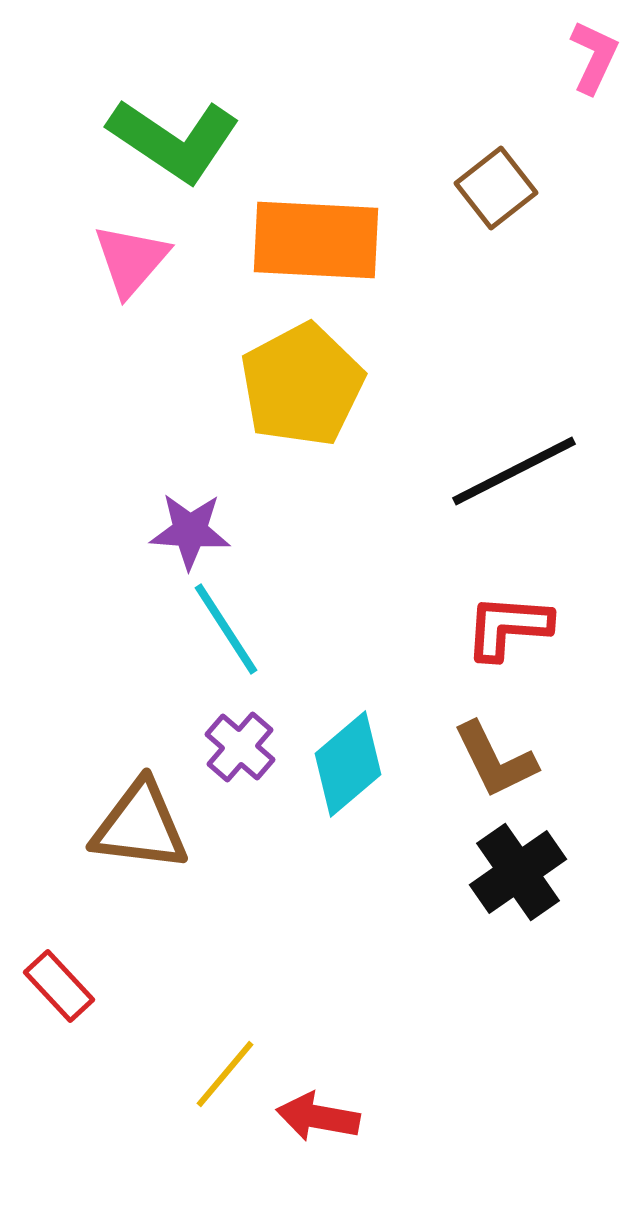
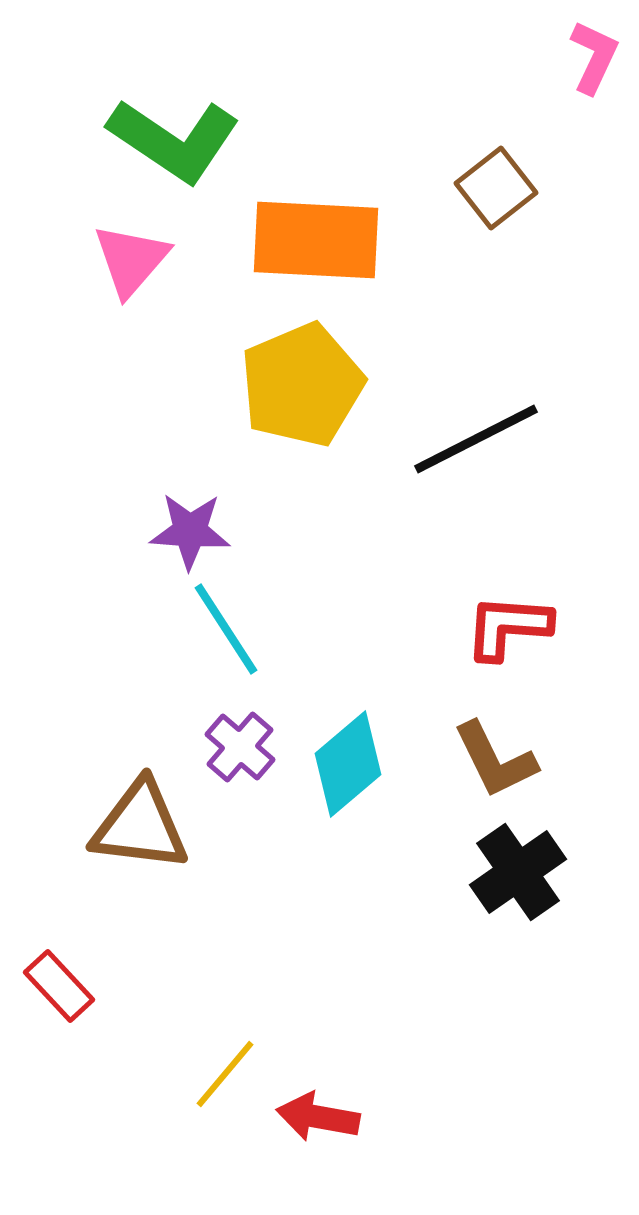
yellow pentagon: rotated 5 degrees clockwise
black line: moved 38 px left, 32 px up
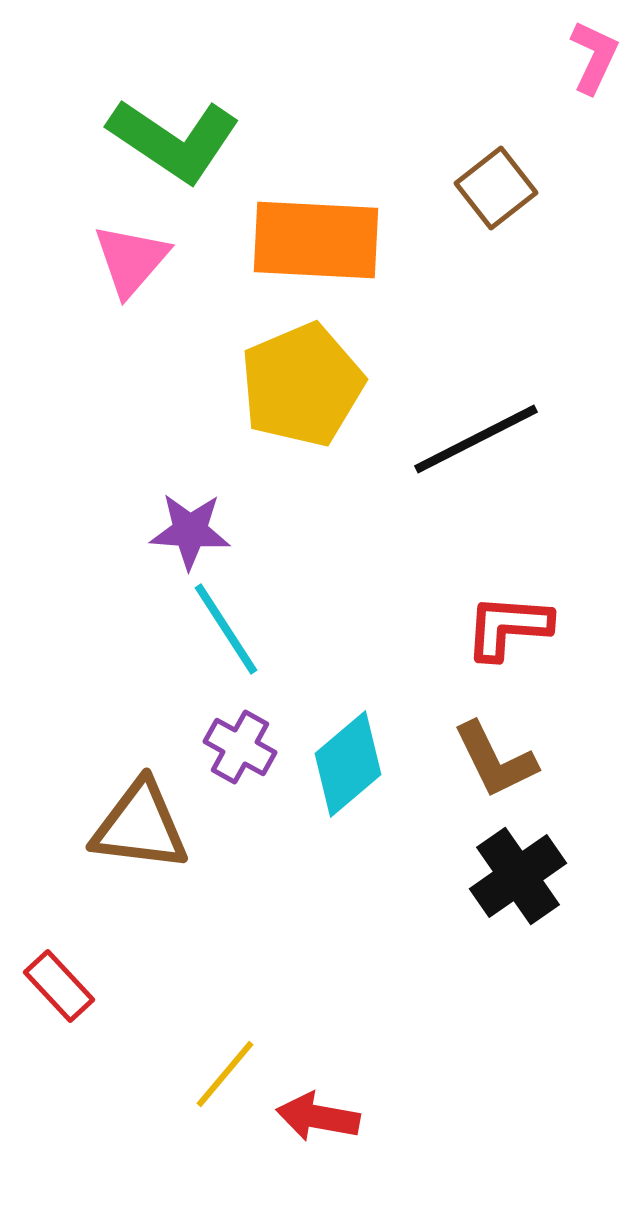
purple cross: rotated 12 degrees counterclockwise
black cross: moved 4 px down
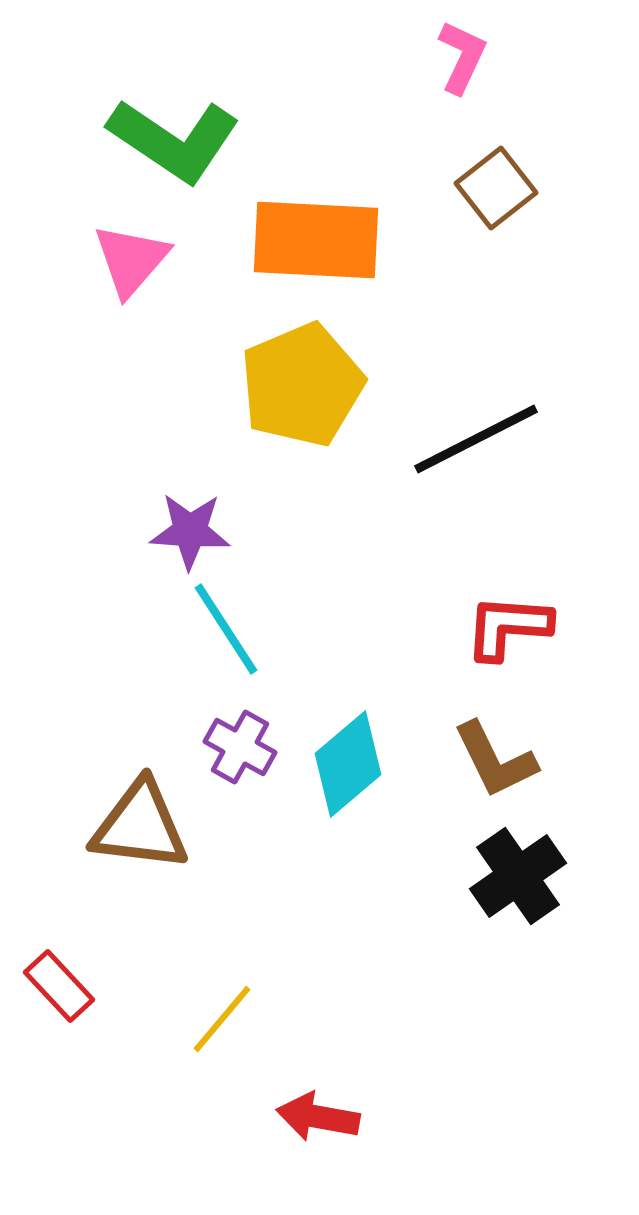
pink L-shape: moved 132 px left
yellow line: moved 3 px left, 55 px up
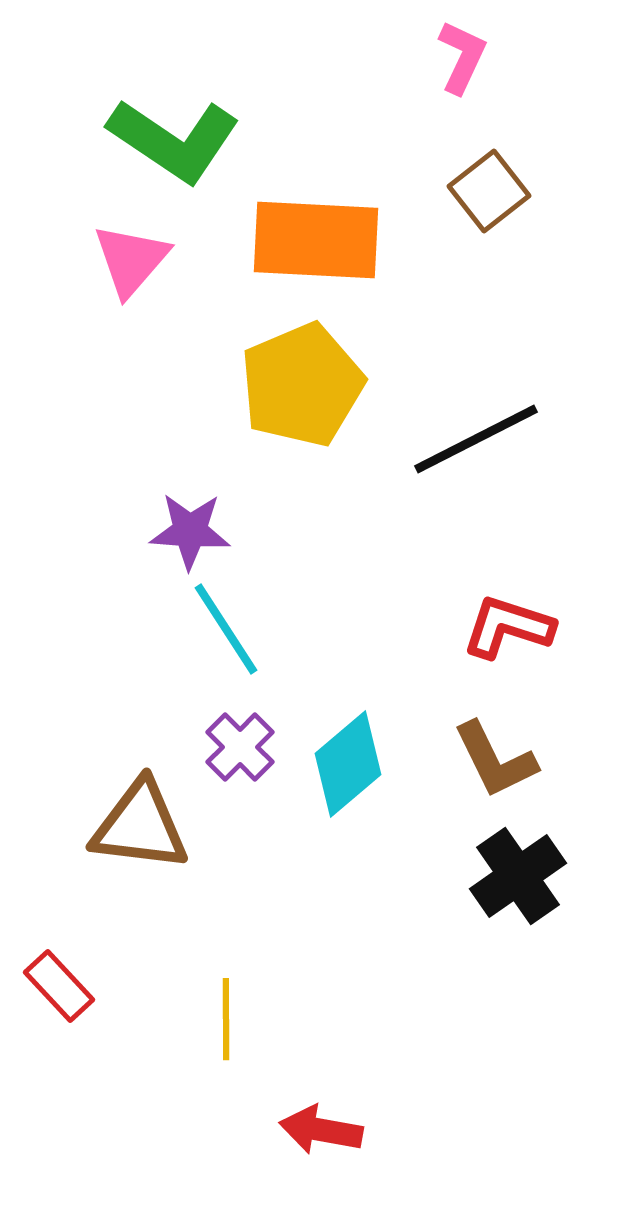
brown square: moved 7 px left, 3 px down
red L-shape: rotated 14 degrees clockwise
purple cross: rotated 16 degrees clockwise
yellow line: moved 4 px right; rotated 40 degrees counterclockwise
red arrow: moved 3 px right, 13 px down
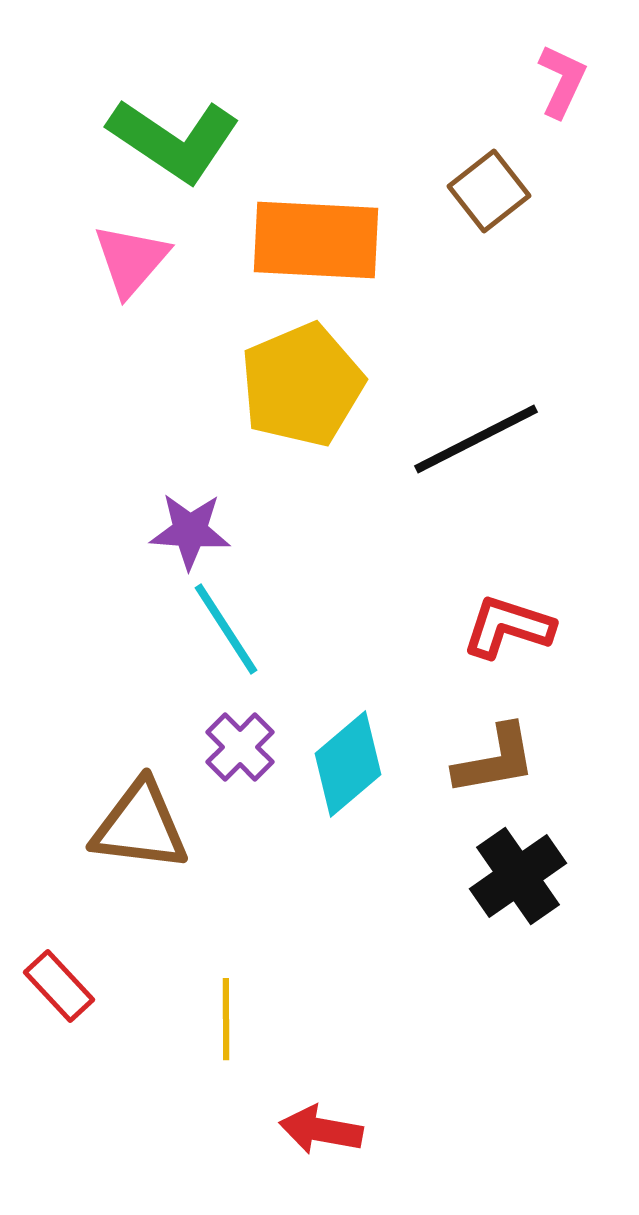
pink L-shape: moved 100 px right, 24 px down
brown L-shape: rotated 74 degrees counterclockwise
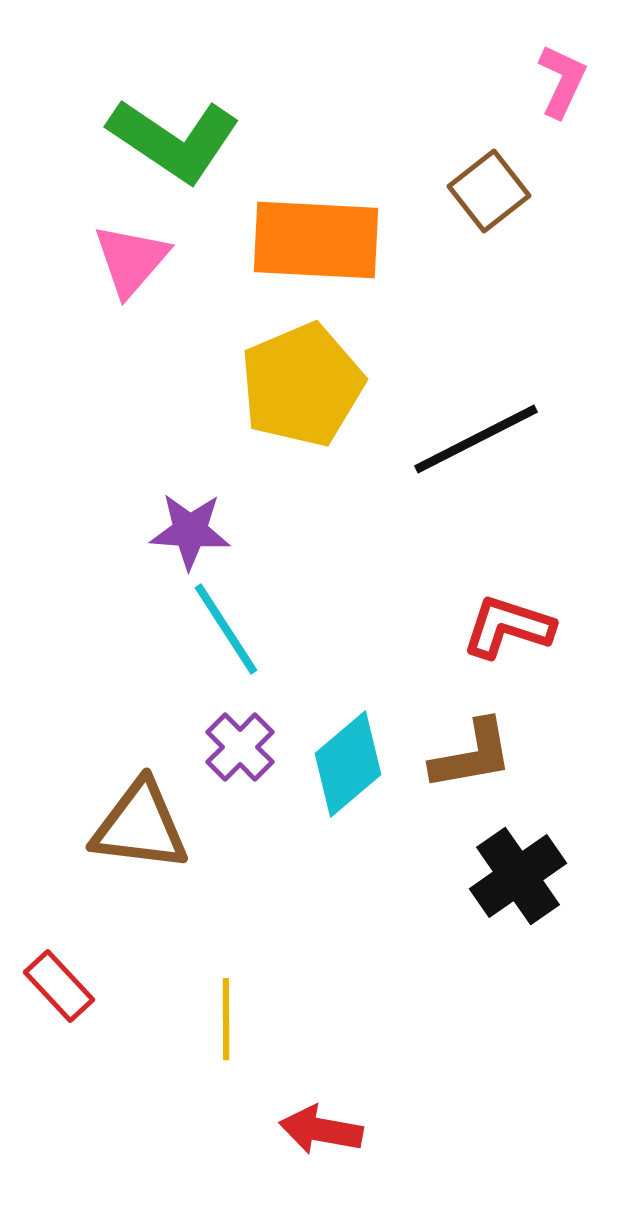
brown L-shape: moved 23 px left, 5 px up
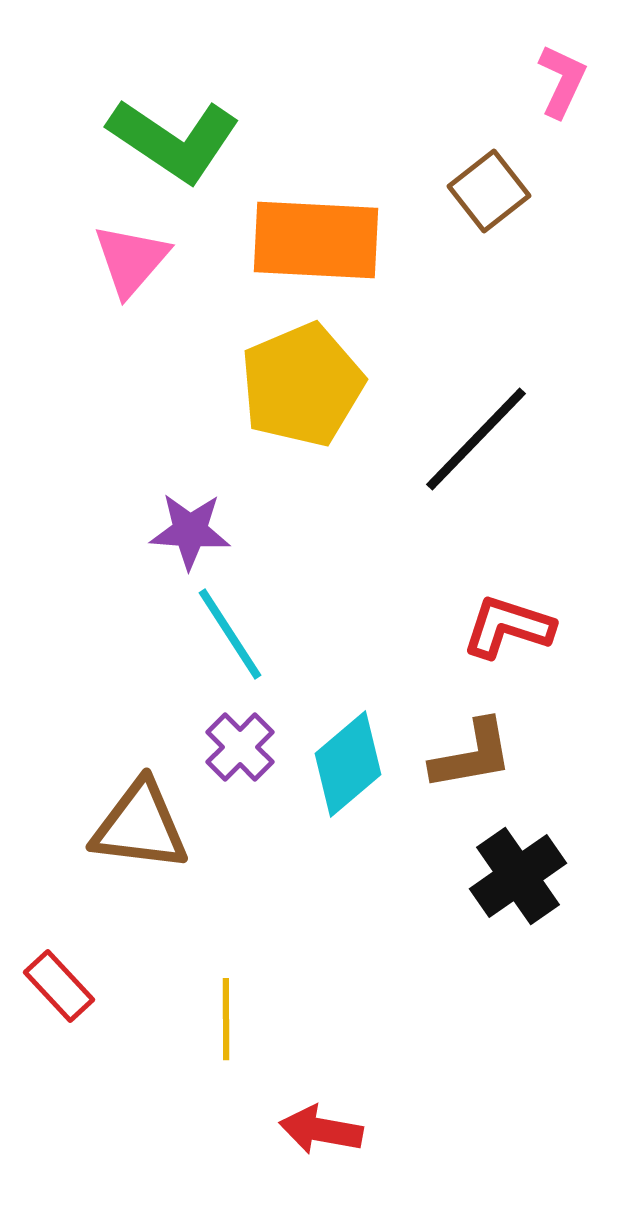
black line: rotated 19 degrees counterclockwise
cyan line: moved 4 px right, 5 px down
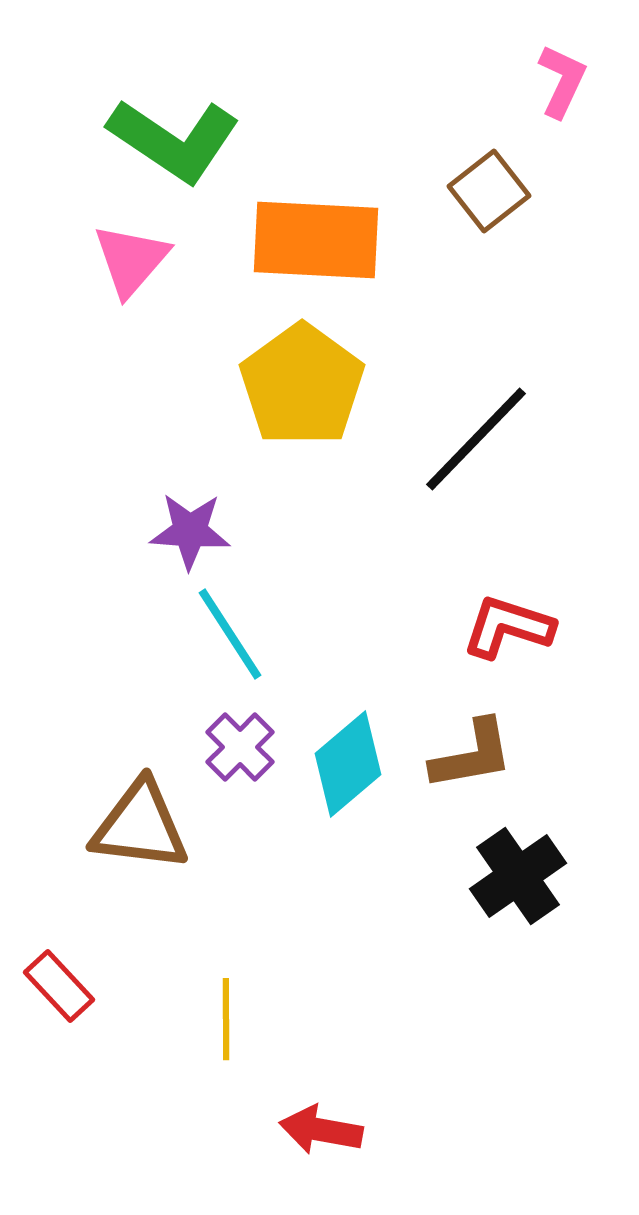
yellow pentagon: rotated 13 degrees counterclockwise
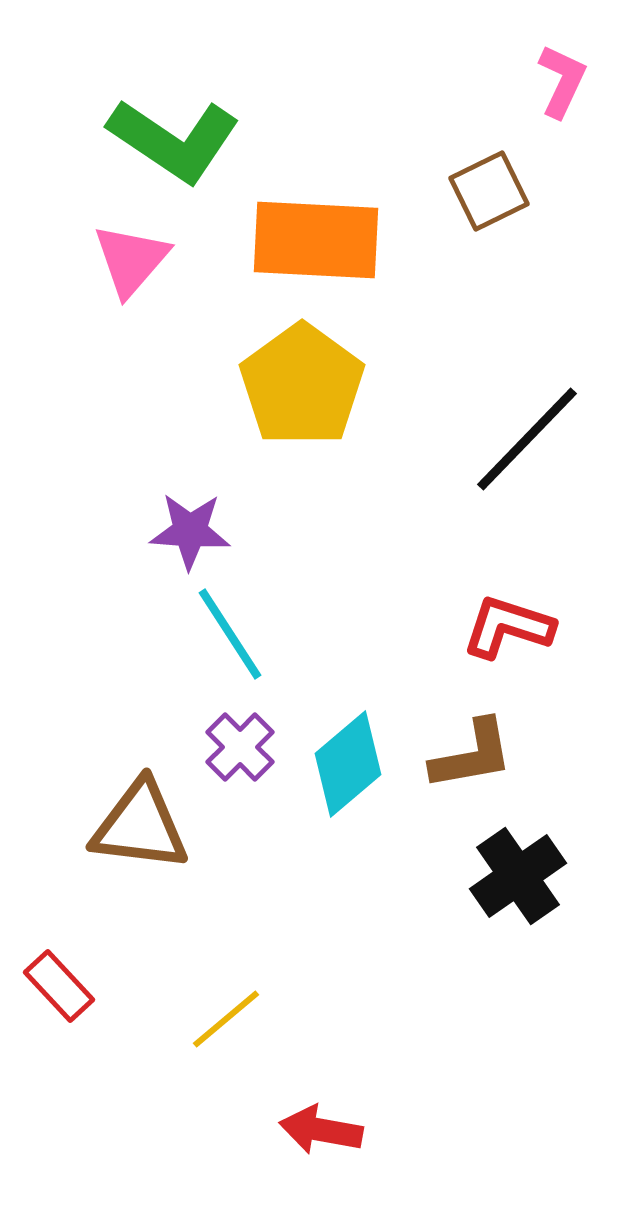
brown square: rotated 12 degrees clockwise
black line: moved 51 px right
yellow line: rotated 50 degrees clockwise
